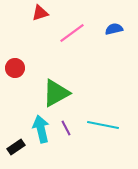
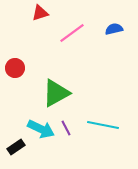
cyan arrow: rotated 128 degrees clockwise
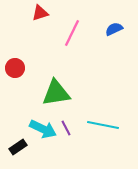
blue semicircle: rotated 12 degrees counterclockwise
pink line: rotated 28 degrees counterclockwise
green triangle: rotated 20 degrees clockwise
cyan arrow: moved 2 px right
black rectangle: moved 2 px right
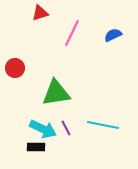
blue semicircle: moved 1 px left, 6 px down
black rectangle: moved 18 px right; rotated 36 degrees clockwise
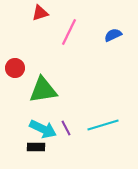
pink line: moved 3 px left, 1 px up
green triangle: moved 13 px left, 3 px up
cyan line: rotated 28 degrees counterclockwise
